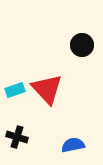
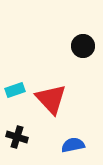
black circle: moved 1 px right, 1 px down
red triangle: moved 4 px right, 10 px down
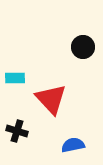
black circle: moved 1 px down
cyan rectangle: moved 12 px up; rotated 18 degrees clockwise
black cross: moved 6 px up
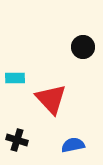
black cross: moved 9 px down
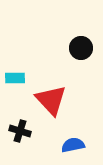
black circle: moved 2 px left, 1 px down
red triangle: moved 1 px down
black cross: moved 3 px right, 9 px up
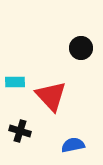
cyan rectangle: moved 4 px down
red triangle: moved 4 px up
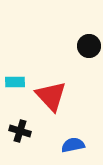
black circle: moved 8 px right, 2 px up
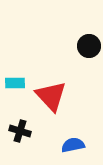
cyan rectangle: moved 1 px down
